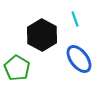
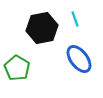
black hexagon: moved 7 px up; rotated 20 degrees clockwise
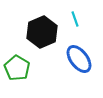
black hexagon: moved 4 px down; rotated 12 degrees counterclockwise
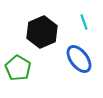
cyan line: moved 9 px right, 3 px down
green pentagon: moved 1 px right
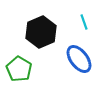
black hexagon: moved 1 px left
green pentagon: moved 1 px right, 1 px down
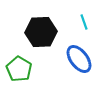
black hexagon: rotated 20 degrees clockwise
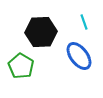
blue ellipse: moved 3 px up
green pentagon: moved 2 px right, 3 px up
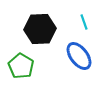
black hexagon: moved 1 px left, 3 px up
